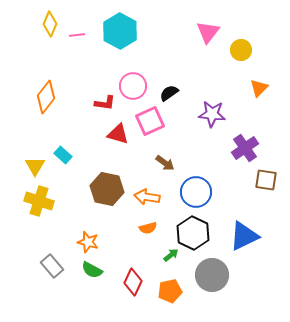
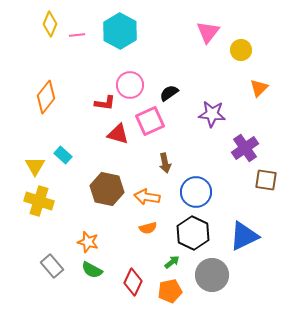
pink circle: moved 3 px left, 1 px up
brown arrow: rotated 42 degrees clockwise
green arrow: moved 1 px right, 7 px down
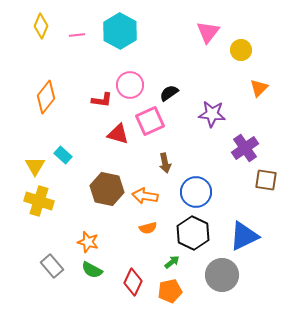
yellow diamond: moved 9 px left, 2 px down
red L-shape: moved 3 px left, 3 px up
orange arrow: moved 2 px left, 1 px up
gray circle: moved 10 px right
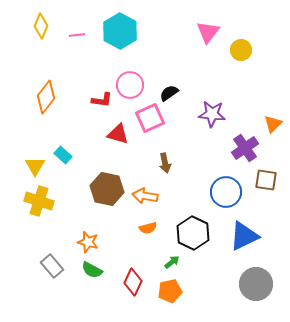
orange triangle: moved 14 px right, 36 px down
pink square: moved 3 px up
blue circle: moved 30 px right
gray circle: moved 34 px right, 9 px down
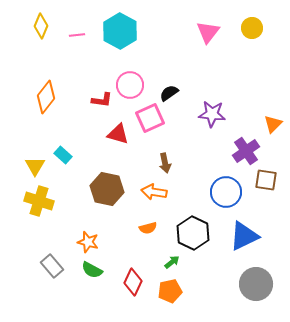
yellow circle: moved 11 px right, 22 px up
purple cross: moved 1 px right, 3 px down
orange arrow: moved 9 px right, 4 px up
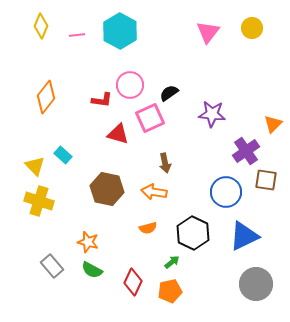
yellow triangle: rotated 15 degrees counterclockwise
